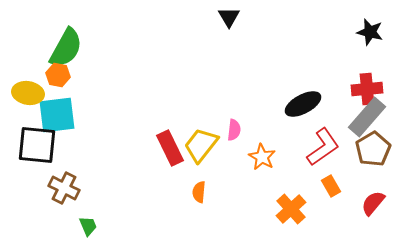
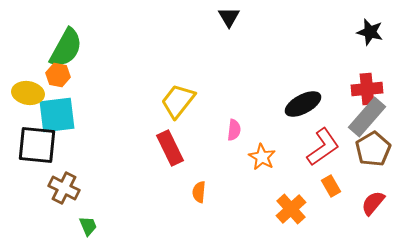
yellow trapezoid: moved 23 px left, 44 px up
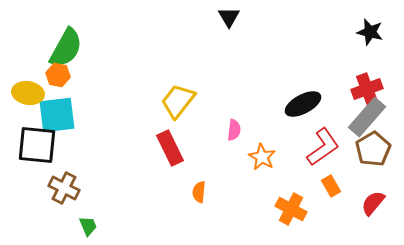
red cross: rotated 16 degrees counterclockwise
orange cross: rotated 20 degrees counterclockwise
